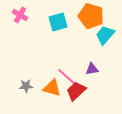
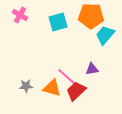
orange pentagon: rotated 15 degrees counterclockwise
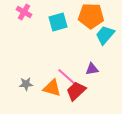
pink cross: moved 4 px right, 3 px up
gray star: moved 2 px up
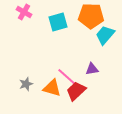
gray star: rotated 16 degrees counterclockwise
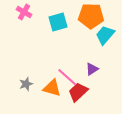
purple triangle: rotated 24 degrees counterclockwise
red trapezoid: moved 2 px right, 1 px down
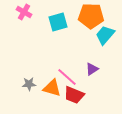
gray star: moved 3 px right; rotated 16 degrees clockwise
red trapezoid: moved 4 px left, 3 px down; rotated 115 degrees counterclockwise
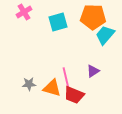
pink cross: rotated 28 degrees clockwise
orange pentagon: moved 2 px right, 1 px down
purple triangle: moved 1 px right, 2 px down
pink line: moved 1 px left, 1 px down; rotated 35 degrees clockwise
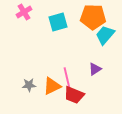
purple triangle: moved 2 px right, 2 px up
pink line: moved 1 px right
gray star: moved 1 px down
orange triangle: moved 2 px up; rotated 42 degrees counterclockwise
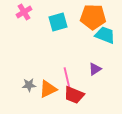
cyan trapezoid: rotated 70 degrees clockwise
orange triangle: moved 4 px left, 3 px down
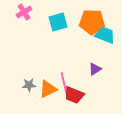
orange pentagon: moved 1 px left, 5 px down
pink line: moved 3 px left, 5 px down
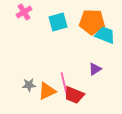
orange triangle: moved 1 px left, 2 px down
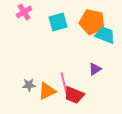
orange pentagon: rotated 10 degrees clockwise
